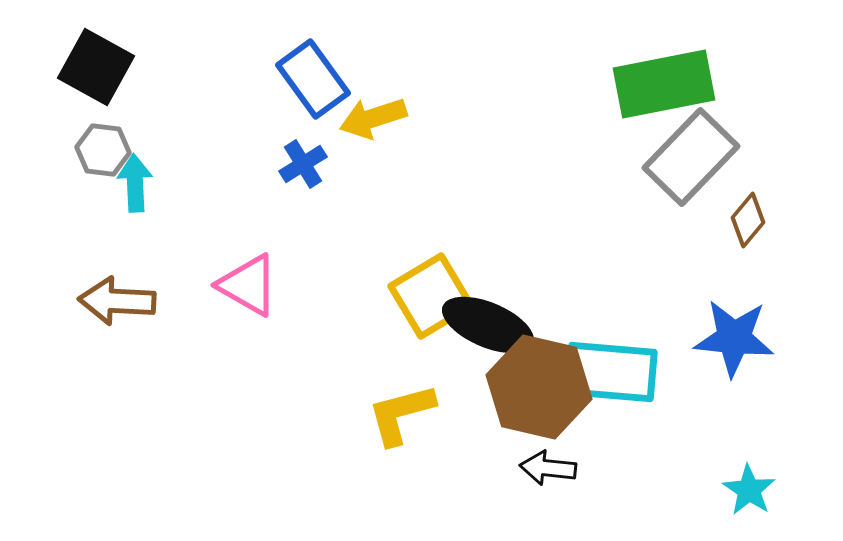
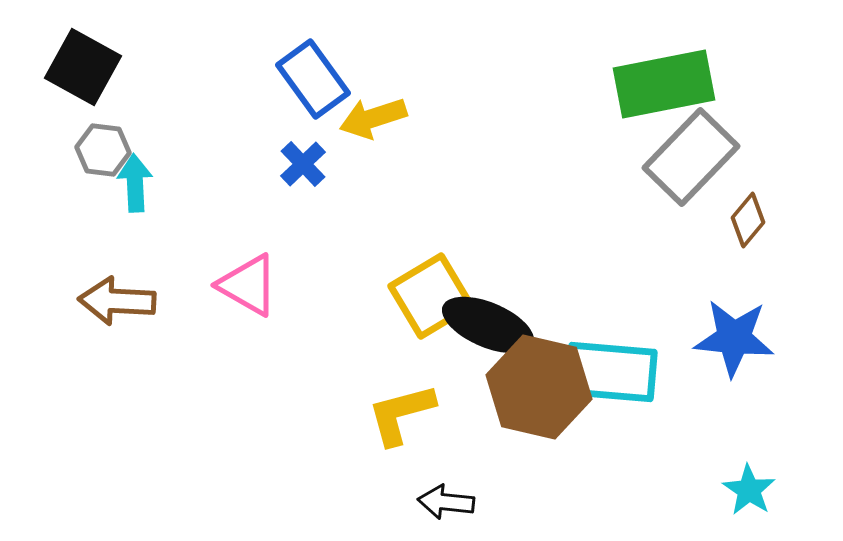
black square: moved 13 px left
blue cross: rotated 12 degrees counterclockwise
black arrow: moved 102 px left, 34 px down
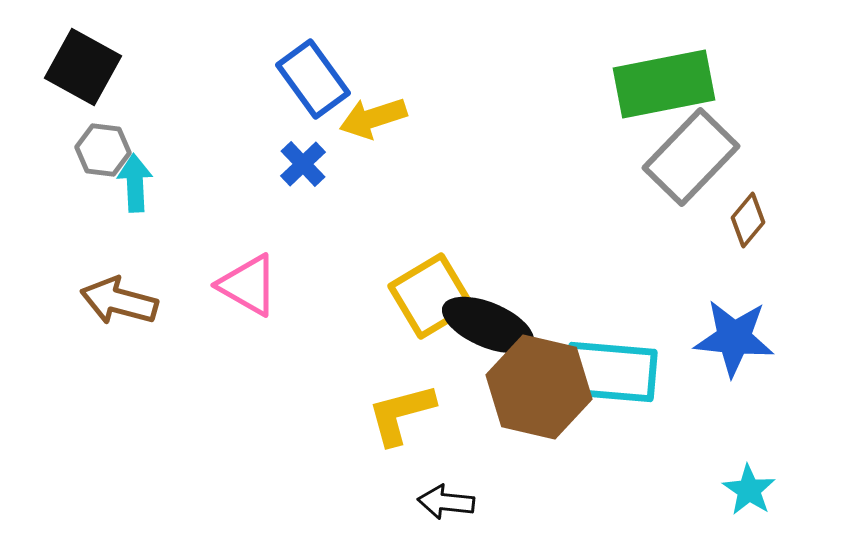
brown arrow: moved 2 px right; rotated 12 degrees clockwise
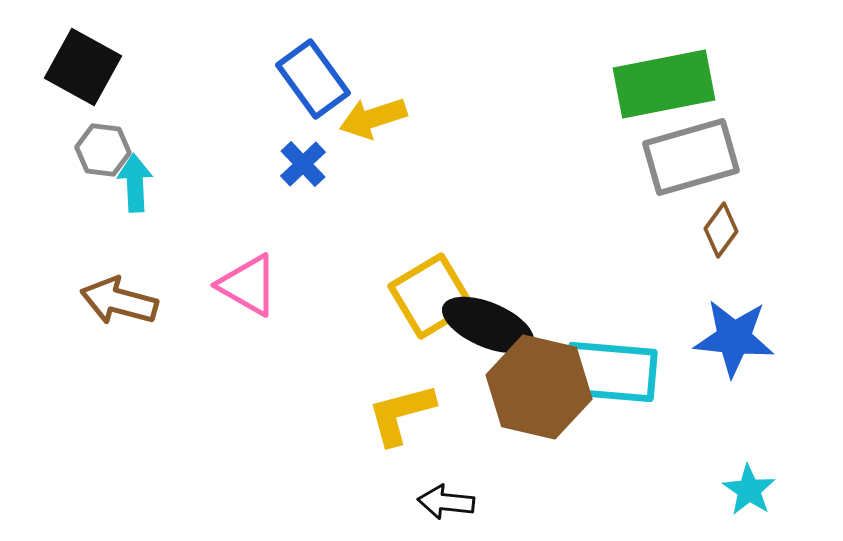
gray rectangle: rotated 30 degrees clockwise
brown diamond: moved 27 px left, 10 px down; rotated 4 degrees counterclockwise
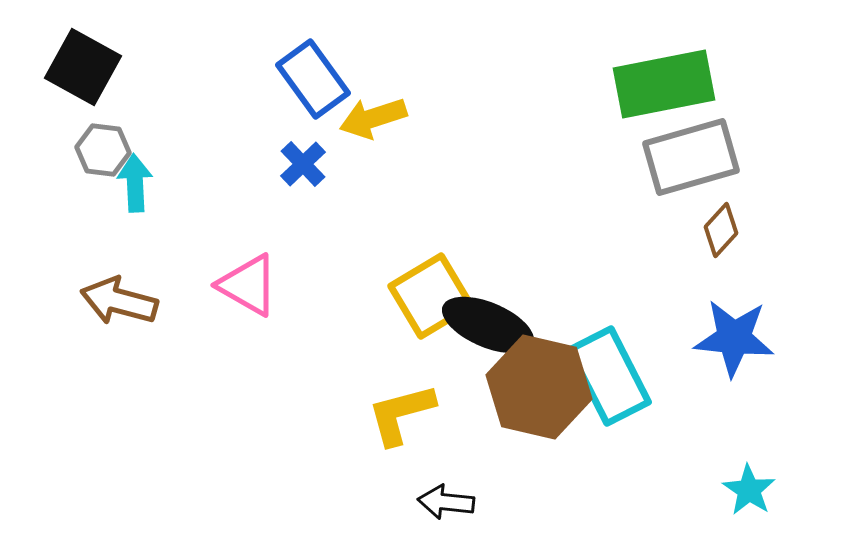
brown diamond: rotated 6 degrees clockwise
cyan rectangle: moved 2 px left, 4 px down; rotated 58 degrees clockwise
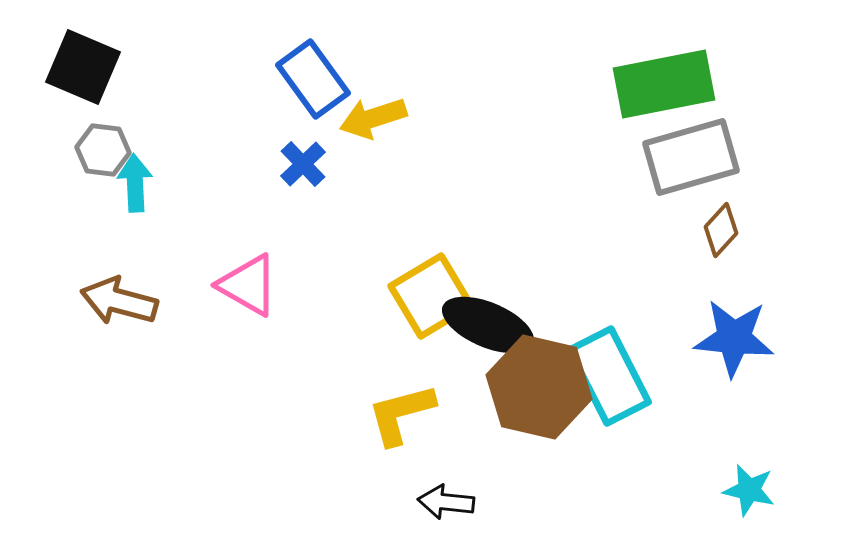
black square: rotated 6 degrees counterclockwise
cyan star: rotated 20 degrees counterclockwise
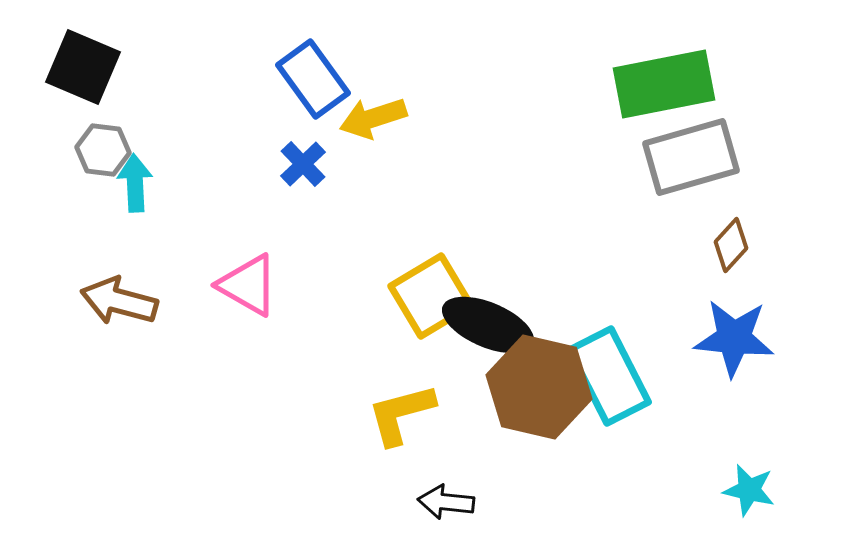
brown diamond: moved 10 px right, 15 px down
